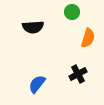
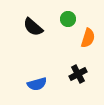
green circle: moved 4 px left, 7 px down
black semicircle: rotated 45 degrees clockwise
blue semicircle: rotated 144 degrees counterclockwise
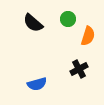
black semicircle: moved 4 px up
orange semicircle: moved 2 px up
black cross: moved 1 px right, 5 px up
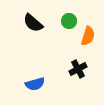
green circle: moved 1 px right, 2 px down
black cross: moved 1 px left
blue semicircle: moved 2 px left
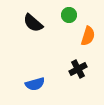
green circle: moved 6 px up
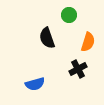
black semicircle: moved 14 px right, 15 px down; rotated 30 degrees clockwise
orange semicircle: moved 6 px down
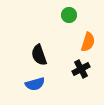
black semicircle: moved 8 px left, 17 px down
black cross: moved 3 px right
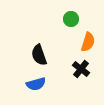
green circle: moved 2 px right, 4 px down
black cross: rotated 24 degrees counterclockwise
blue semicircle: moved 1 px right
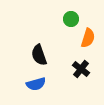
orange semicircle: moved 4 px up
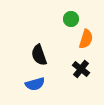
orange semicircle: moved 2 px left, 1 px down
blue semicircle: moved 1 px left
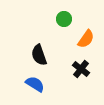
green circle: moved 7 px left
orange semicircle: rotated 18 degrees clockwise
blue semicircle: rotated 132 degrees counterclockwise
